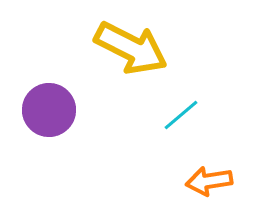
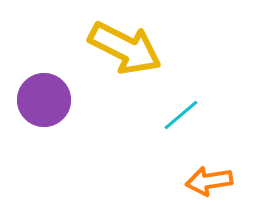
yellow arrow: moved 6 px left
purple circle: moved 5 px left, 10 px up
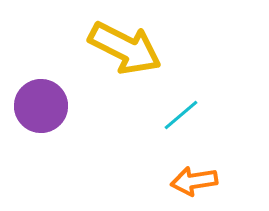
purple circle: moved 3 px left, 6 px down
orange arrow: moved 15 px left
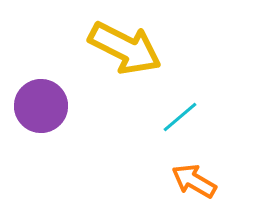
cyan line: moved 1 px left, 2 px down
orange arrow: rotated 39 degrees clockwise
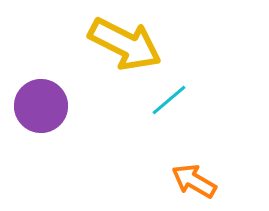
yellow arrow: moved 4 px up
cyan line: moved 11 px left, 17 px up
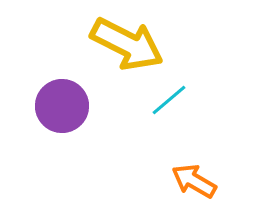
yellow arrow: moved 2 px right
purple circle: moved 21 px right
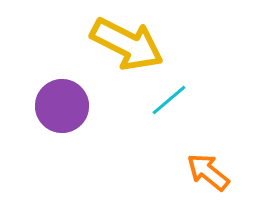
orange arrow: moved 14 px right, 9 px up; rotated 9 degrees clockwise
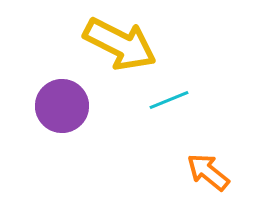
yellow arrow: moved 7 px left
cyan line: rotated 18 degrees clockwise
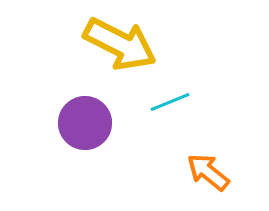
cyan line: moved 1 px right, 2 px down
purple circle: moved 23 px right, 17 px down
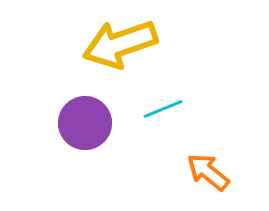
yellow arrow: rotated 134 degrees clockwise
cyan line: moved 7 px left, 7 px down
